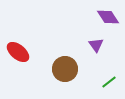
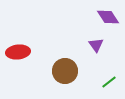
red ellipse: rotated 45 degrees counterclockwise
brown circle: moved 2 px down
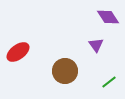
red ellipse: rotated 30 degrees counterclockwise
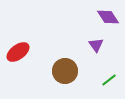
green line: moved 2 px up
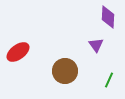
purple diamond: rotated 35 degrees clockwise
green line: rotated 28 degrees counterclockwise
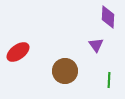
green line: rotated 21 degrees counterclockwise
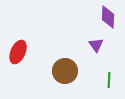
red ellipse: rotated 30 degrees counterclockwise
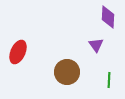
brown circle: moved 2 px right, 1 px down
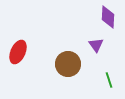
brown circle: moved 1 px right, 8 px up
green line: rotated 21 degrees counterclockwise
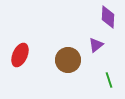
purple triangle: rotated 28 degrees clockwise
red ellipse: moved 2 px right, 3 px down
brown circle: moved 4 px up
